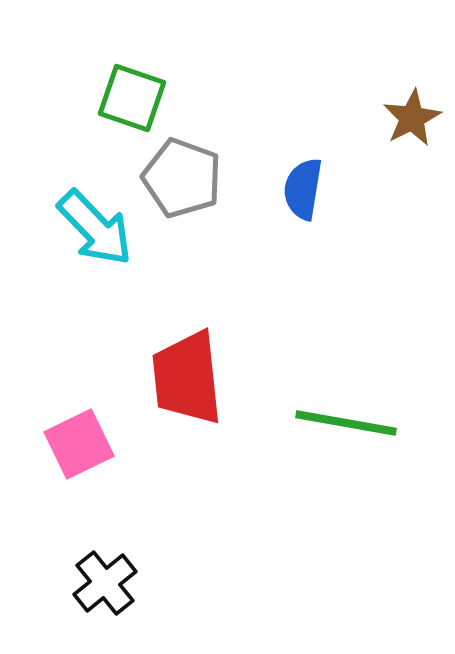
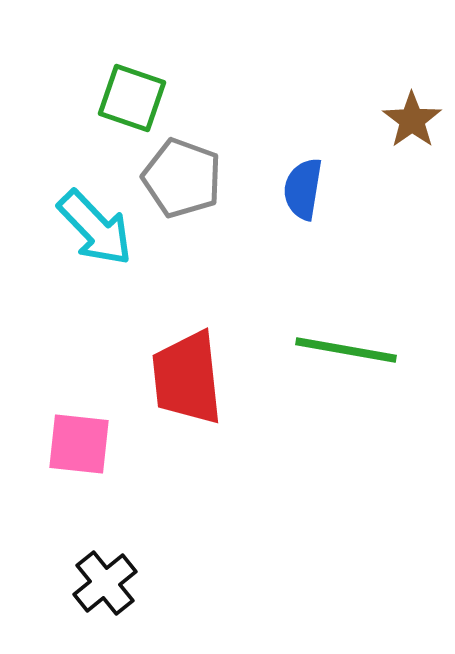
brown star: moved 2 px down; rotated 8 degrees counterclockwise
green line: moved 73 px up
pink square: rotated 32 degrees clockwise
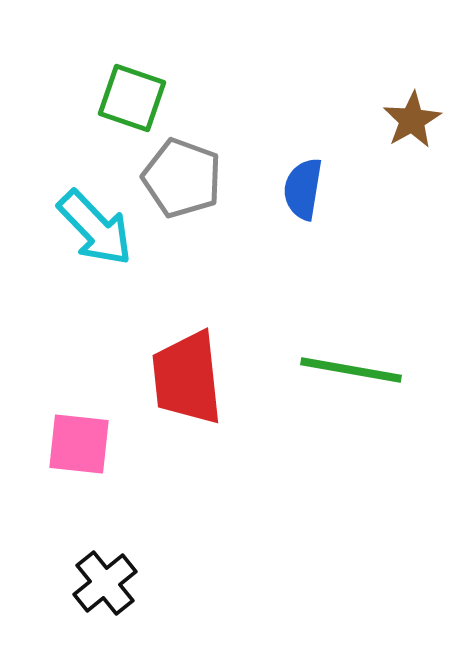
brown star: rotated 6 degrees clockwise
green line: moved 5 px right, 20 px down
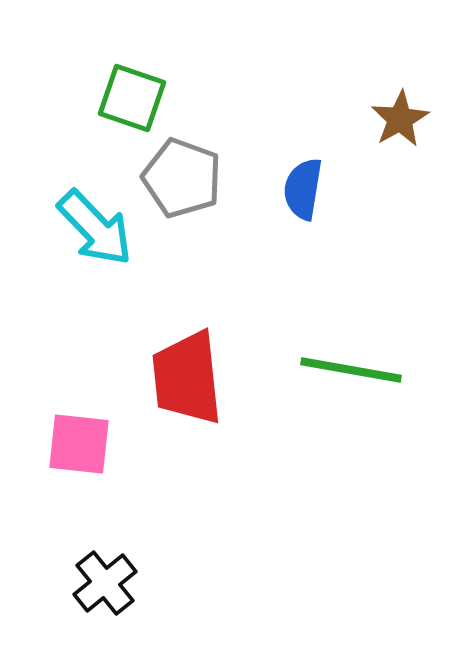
brown star: moved 12 px left, 1 px up
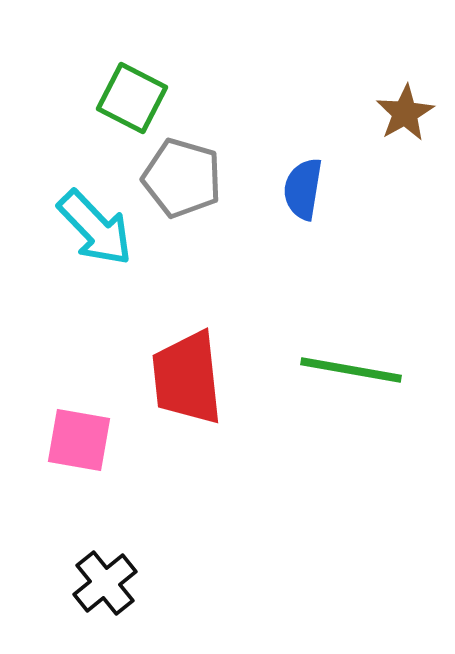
green square: rotated 8 degrees clockwise
brown star: moved 5 px right, 6 px up
gray pentagon: rotated 4 degrees counterclockwise
pink square: moved 4 px up; rotated 4 degrees clockwise
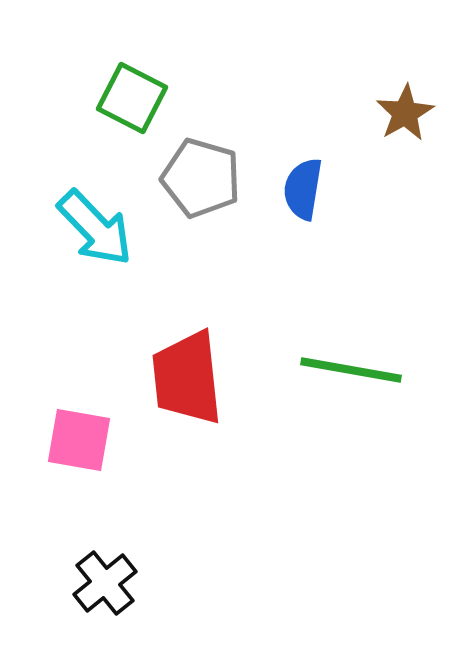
gray pentagon: moved 19 px right
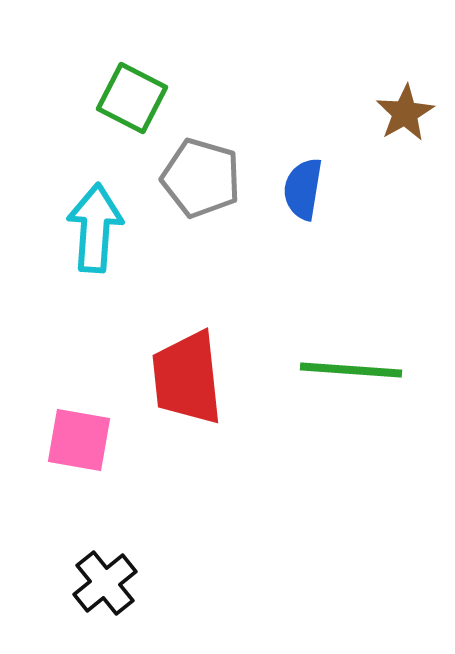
cyan arrow: rotated 132 degrees counterclockwise
green line: rotated 6 degrees counterclockwise
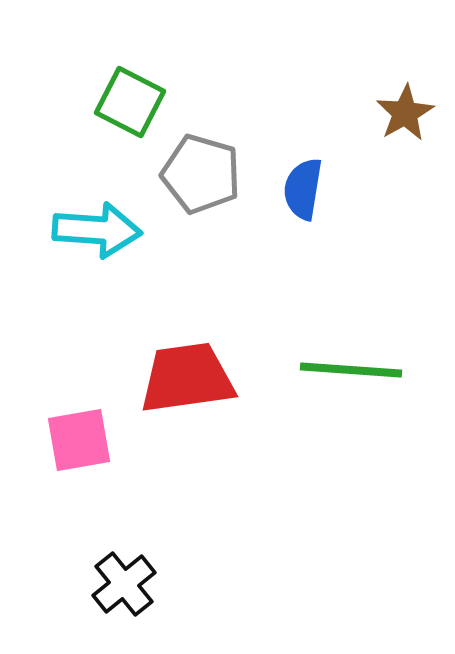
green square: moved 2 px left, 4 px down
gray pentagon: moved 4 px up
cyan arrow: moved 2 px right, 2 px down; rotated 90 degrees clockwise
red trapezoid: rotated 88 degrees clockwise
pink square: rotated 20 degrees counterclockwise
black cross: moved 19 px right, 1 px down
